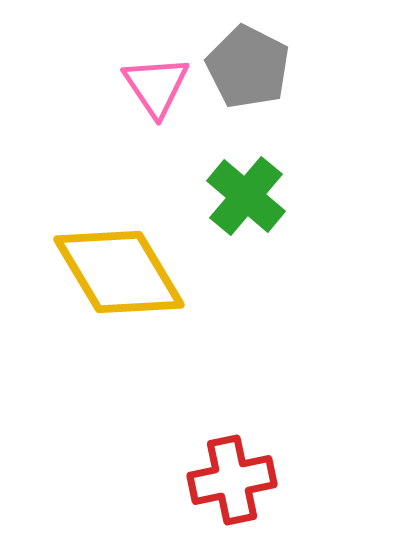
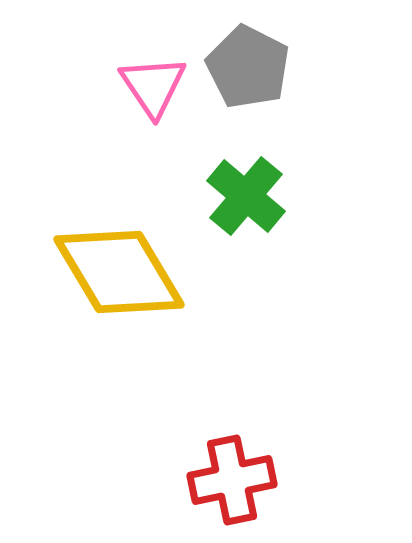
pink triangle: moved 3 px left
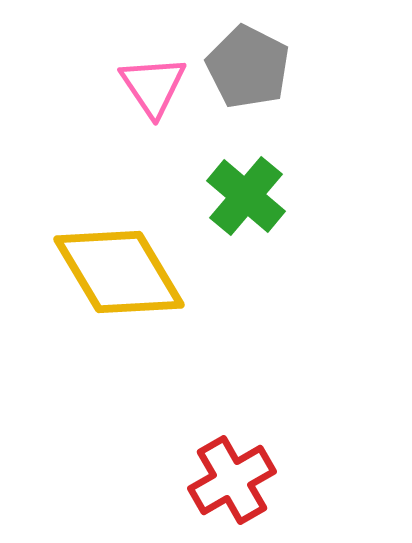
red cross: rotated 18 degrees counterclockwise
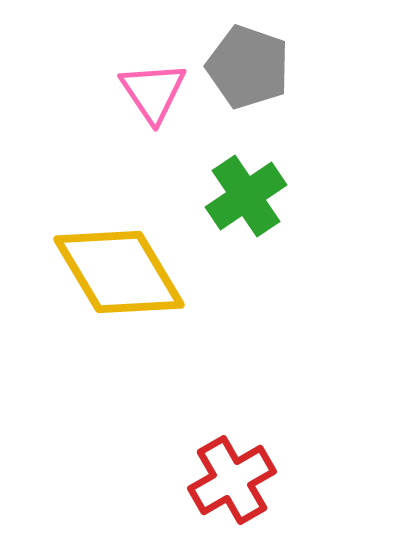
gray pentagon: rotated 8 degrees counterclockwise
pink triangle: moved 6 px down
green cross: rotated 16 degrees clockwise
